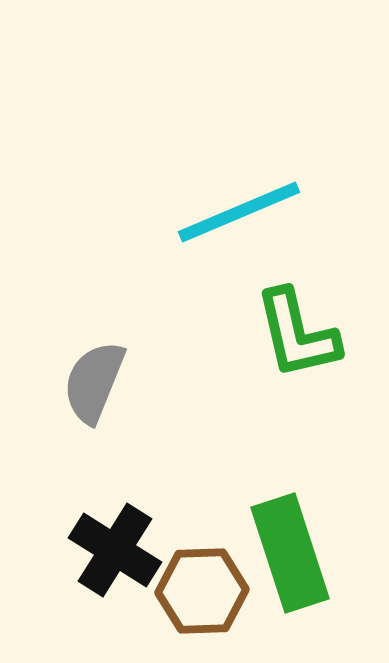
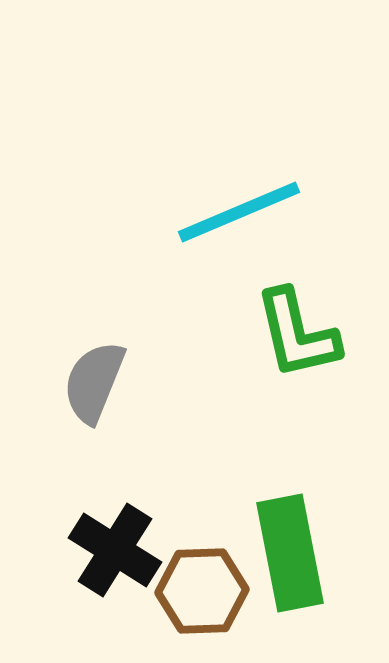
green rectangle: rotated 7 degrees clockwise
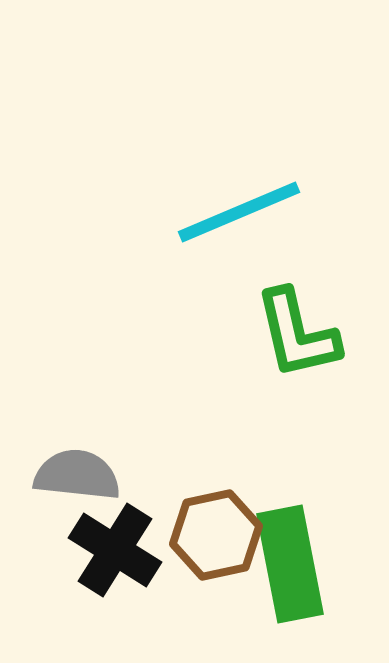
gray semicircle: moved 17 px left, 93 px down; rotated 74 degrees clockwise
green rectangle: moved 11 px down
brown hexagon: moved 14 px right, 56 px up; rotated 10 degrees counterclockwise
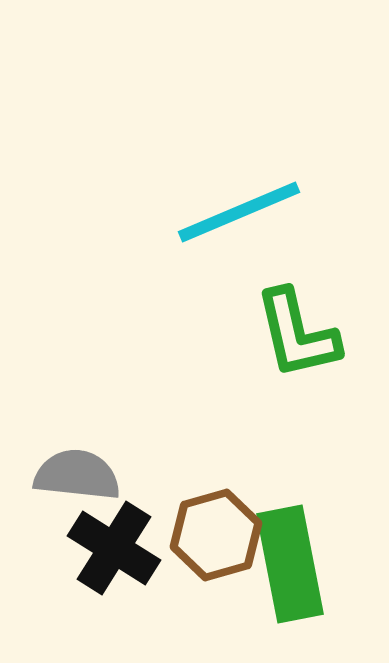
brown hexagon: rotated 4 degrees counterclockwise
black cross: moved 1 px left, 2 px up
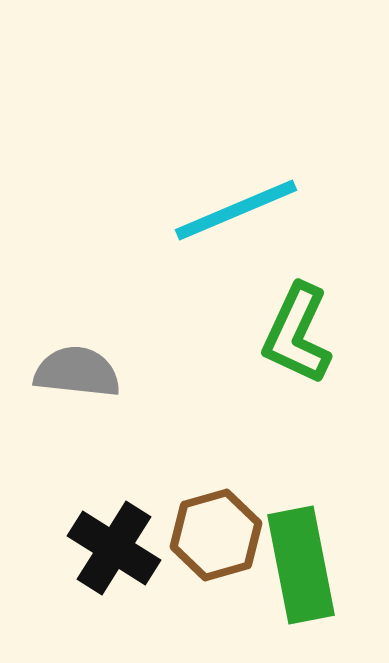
cyan line: moved 3 px left, 2 px up
green L-shape: rotated 38 degrees clockwise
gray semicircle: moved 103 px up
green rectangle: moved 11 px right, 1 px down
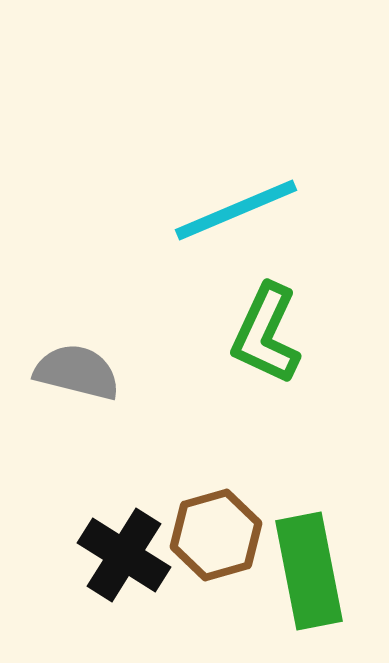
green L-shape: moved 31 px left
gray semicircle: rotated 8 degrees clockwise
black cross: moved 10 px right, 7 px down
green rectangle: moved 8 px right, 6 px down
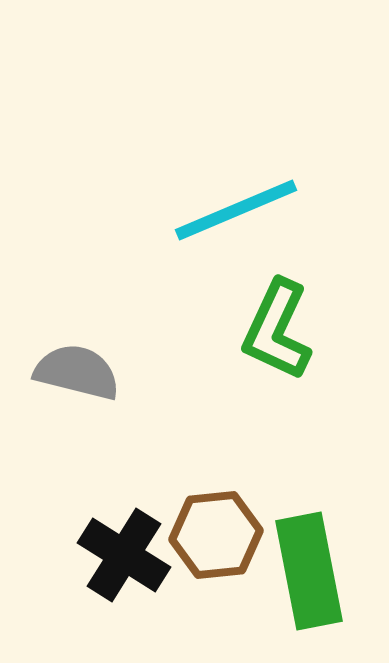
green L-shape: moved 11 px right, 4 px up
brown hexagon: rotated 10 degrees clockwise
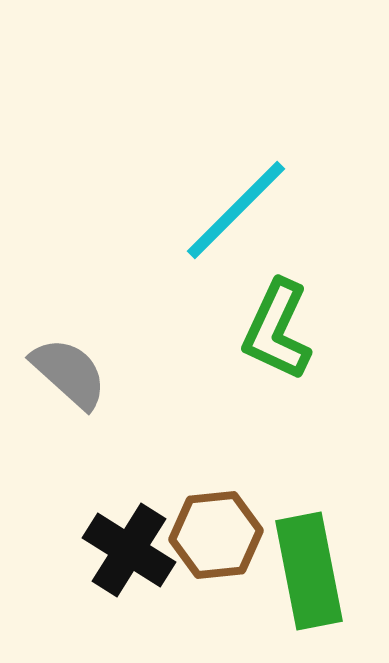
cyan line: rotated 22 degrees counterclockwise
gray semicircle: moved 8 px left, 1 px down; rotated 28 degrees clockwise
black cross: moved 5 px right, 5 px up
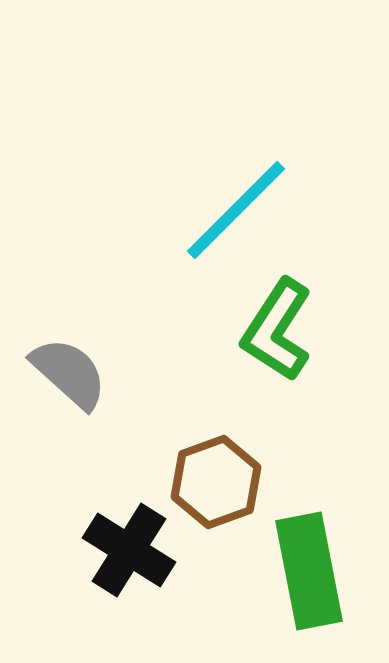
green L-shape: rotated 8 degrees clockwise
brown hexagon: moved 53 px up; rotated 14 degrees counterclockwise
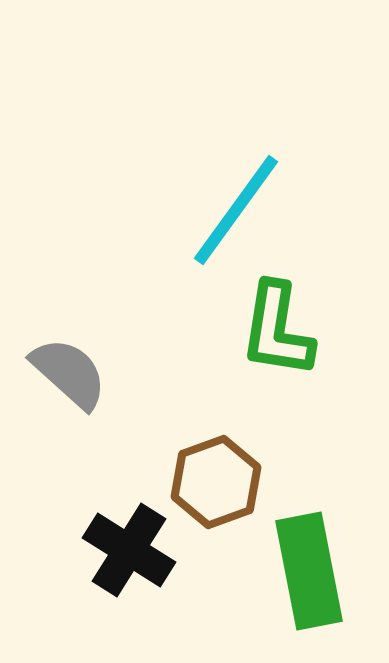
cyan line: rotated 9 degrees counterclockwise
green L-shape: rotated 24 degrees counterclockwise
